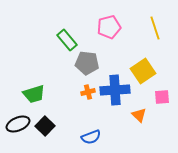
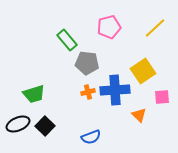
yellow line: rotated 65 degrees clockwise
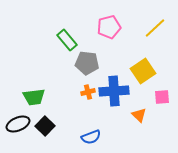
blue cross: moved 1 px left, 1 px down
green trapezoid: moved 3 px down; rotated 10 degrees clockwise
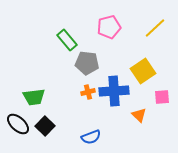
black ellipse: rotated 65 degrees clockwise
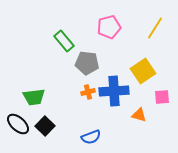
yellow line: rotated 15 degrees counterclockwise
green rectangle: moved 3 px left, 1 px down
orange triangle: rotated 28 degrees counterclockwise
